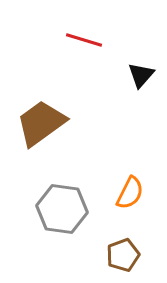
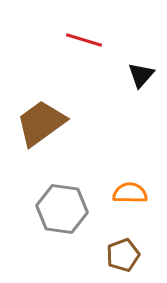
orange semicircle: rotated 116 degrees counterclockwise
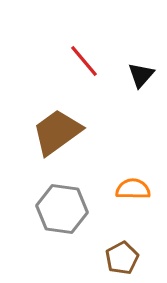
red line: moved 21 px down; rotated 33 degrees clockwise
brown trapezoid: moved 16 px right, 9 px down
orange semicircle: moved 3 px right, 4 px up
brown pentagon: moved 1 px left, 3 px down; rotated 8 degrees counterclockwise
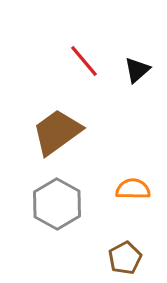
black triangle: moved 4 px left, 5 px up; rotated 8 degrees clockwise
gray hexagon: moved 5 px left, 5 px up; rotated 21 degrees clockwise
brown pentagon: moved 3 px right
